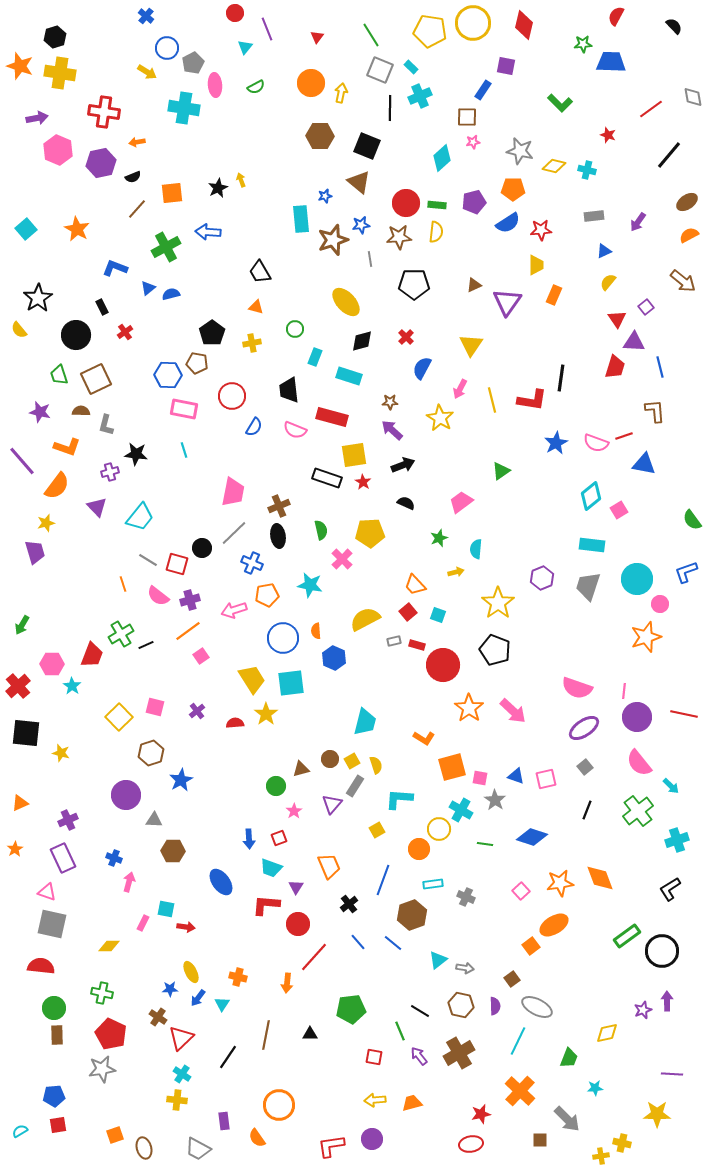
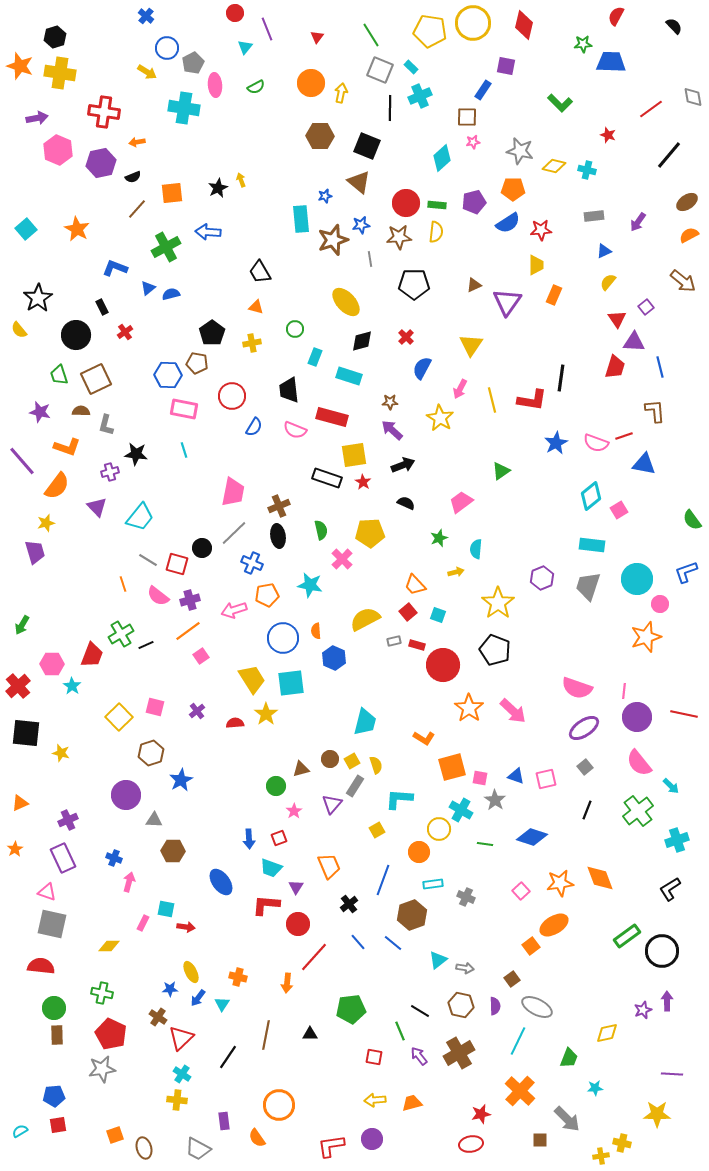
orange circle at (419, 849): moved 3 px down
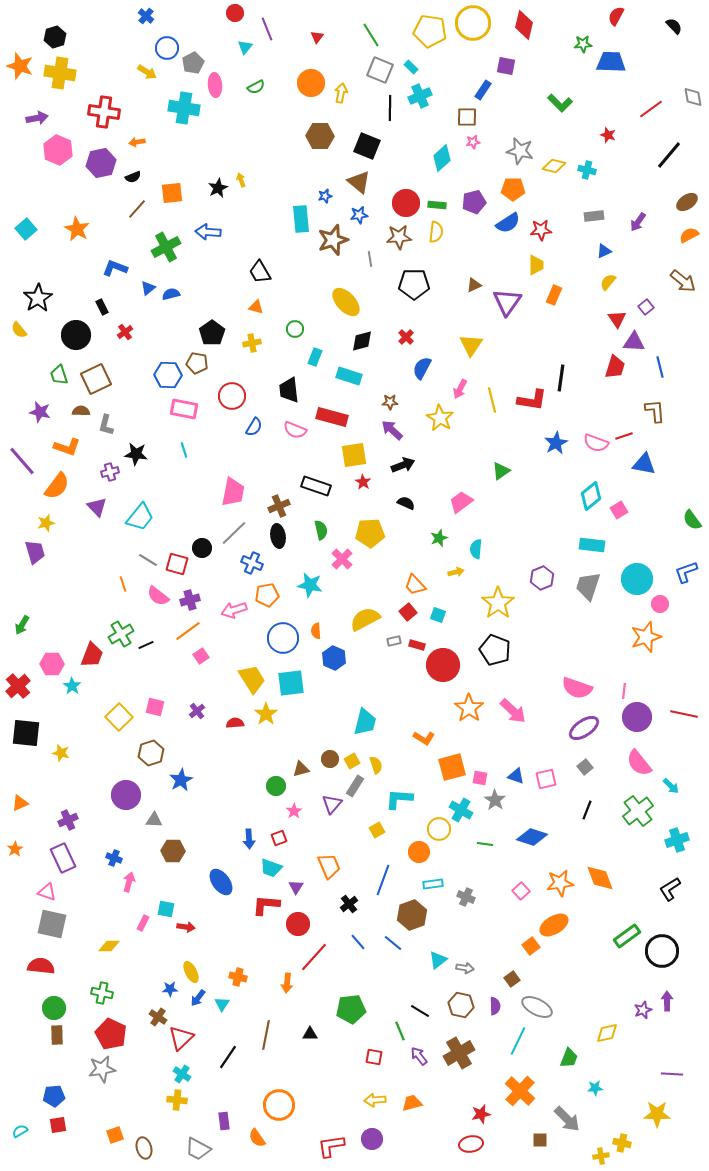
blue star at (361, 225): moved 2 px left, 10 px up
black rectangle at (327, 478): moved 11 px left, 8 px down
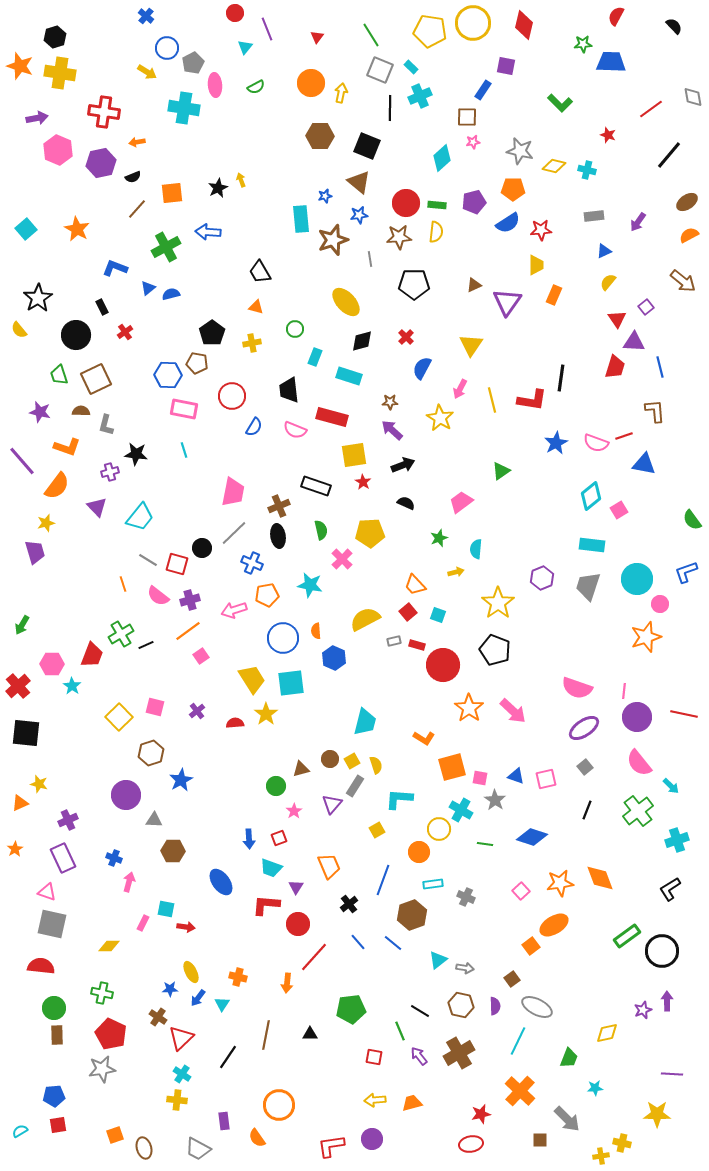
yellow star at (61, 753): moved 22 px left, 31 px down
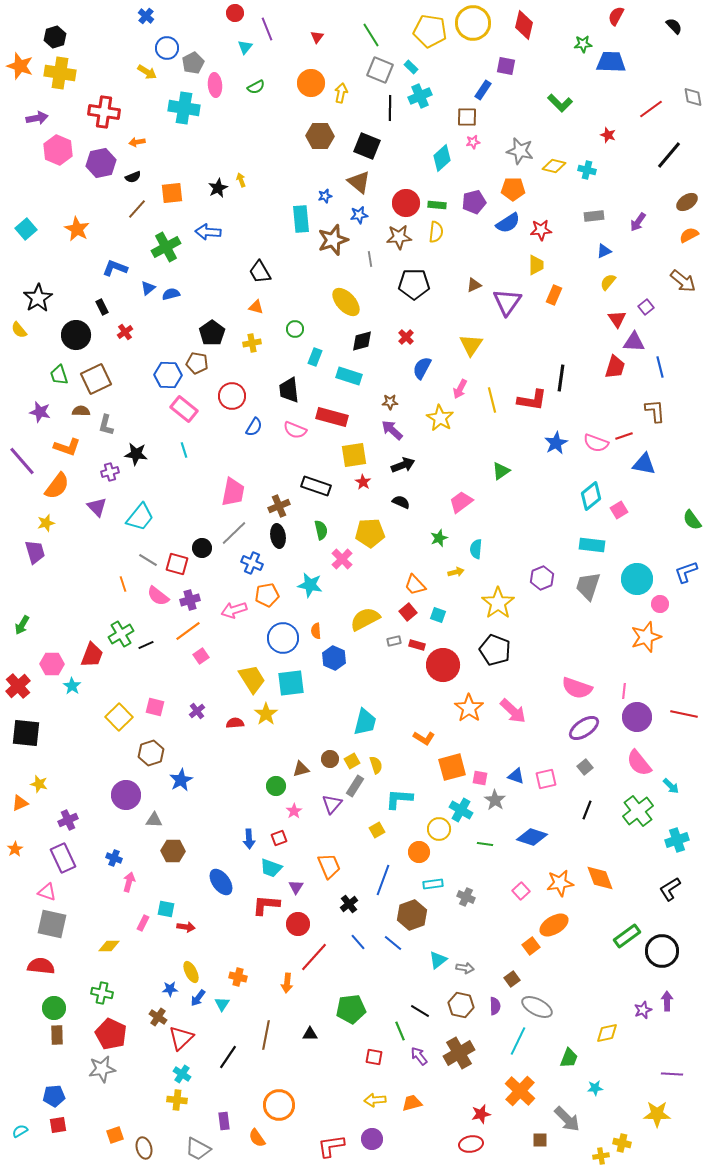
pink rectangle at (184, 409): rotated 28 degrees clockwise
black semicircle at (406, 503): moved 5 px left, 1 px up
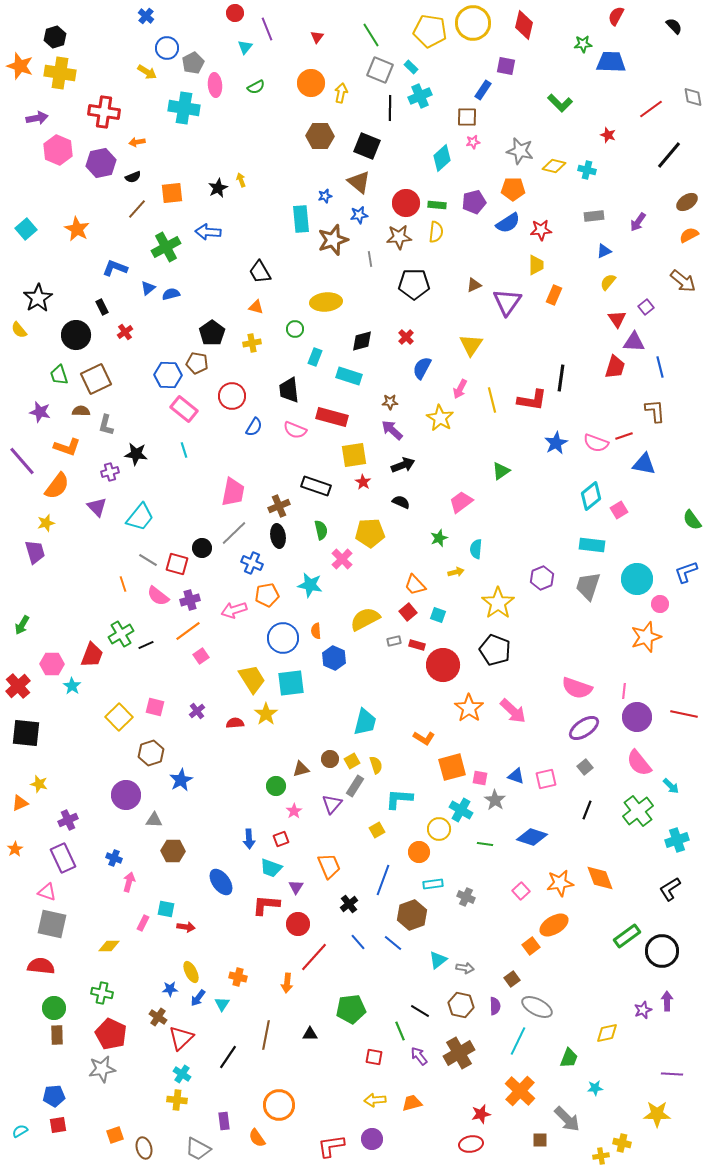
yellow ellipse at (346, 302): moved 20 px left; rotated 52 degrees counterclockwise
red square at (279, 838): moved 2 px right, 1 px down
